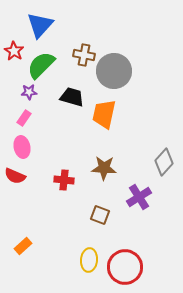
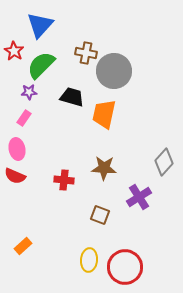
brown cross: moved 2 px right, 2 px up
pink ellipse: moved 5 px left, 2 px down
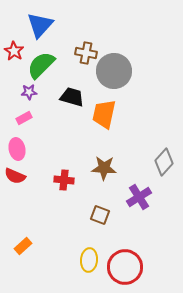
pink rectangle: rotated 28 degrees clockwise
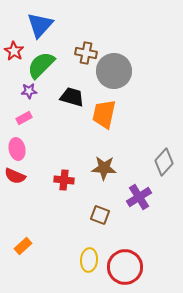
purple star: moved 1 px up
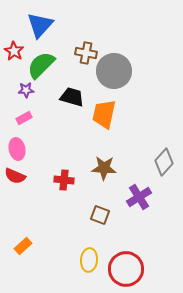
purple star: moved 3 px left, 1 px up
red circle: moved 1 px right, 2 px down
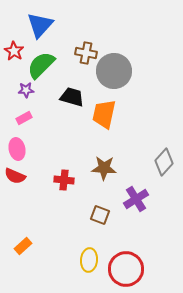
purple cross: moved 3 px left, 2 px down
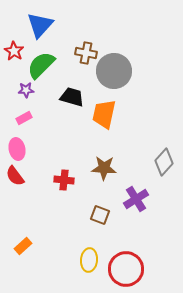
red semicircle: rotated 30 degrees clockwise
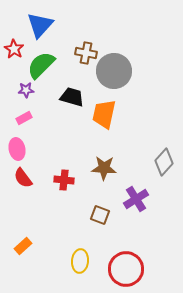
red star: moved 2 px up
red semicircle: moved 8 px right, 2 px down
yellow ellipse: moved 9 px left, 1 px down
